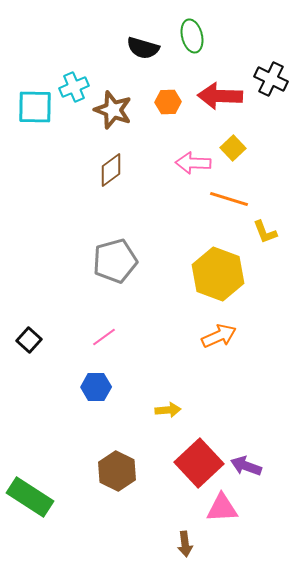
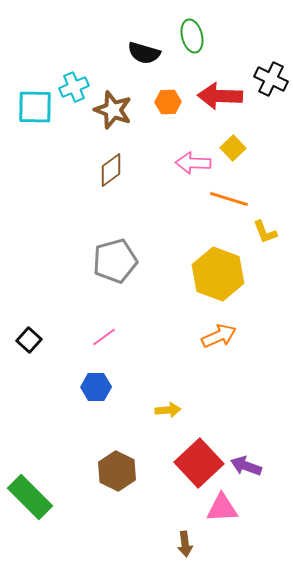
black semicircle: moved 1 px right, 5 px down
green rectangle: rotated 12 degrees clockwise
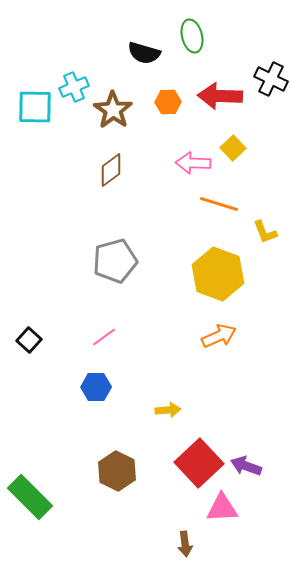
brown star: rotated 15 degrees clockwise
orange line: moved 10 px left, 5 px down
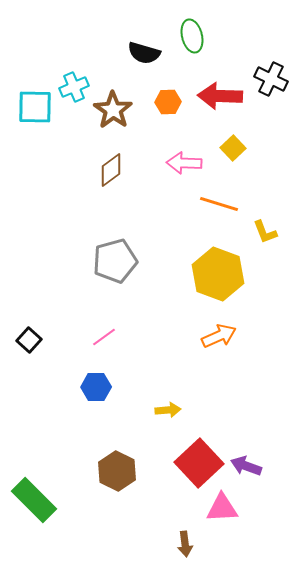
pink arrow: moved 9 px left
green rectangle: moved 4 px right, 3 px down
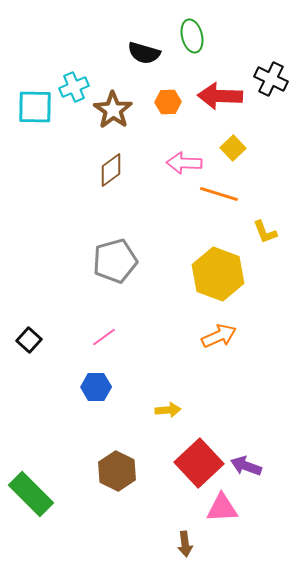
orange line: moved 10 px up
green rectangle: moved 3 px left, 6 px up
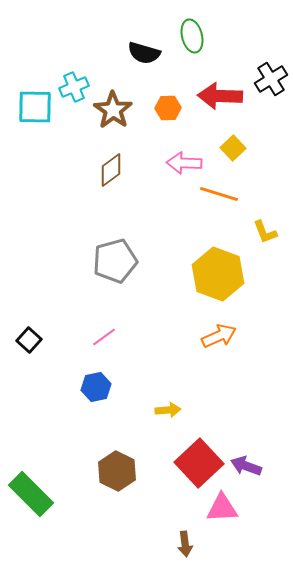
black cross: rotated 32 degrees clockwise
orange hexagon: moved 6 px down
blue hexagon: rotated 12 degrees counterclockwise
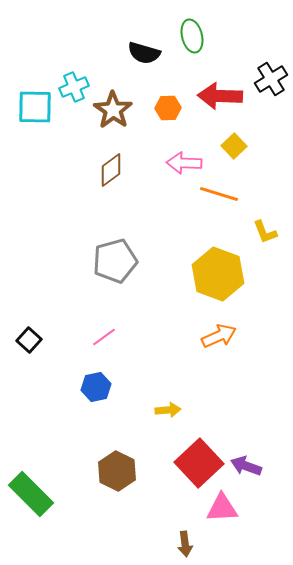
yellow square: moved 1 px right, 2 px up
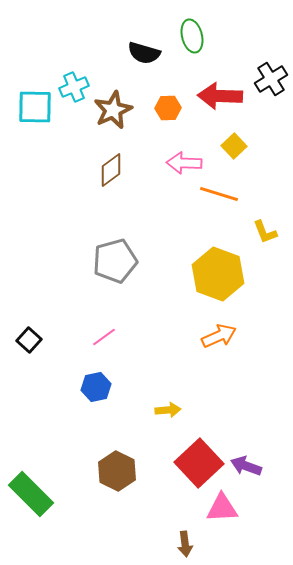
brown star: rotated 12 degrees clockwise
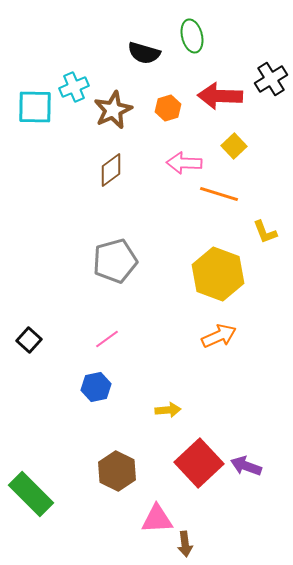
orange hexagon: rotated 15 degrees counterclockwise
pink line: moved 3 px right, 2 px down
pink triangle: moved 65 px left, 11 px down
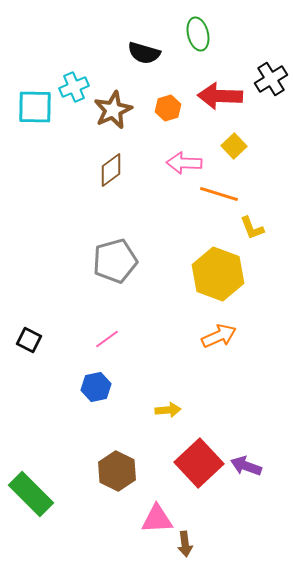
green ellipse: moved 6 px right, 2 px up
yellow L-shape: moved 13 px left, 4 px up
black square: rotated 15 degrees counterclockwise
